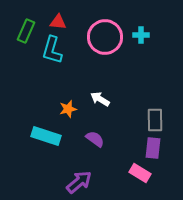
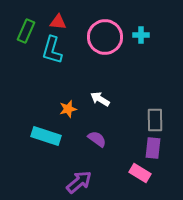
purple semicircle: moved 2 px right
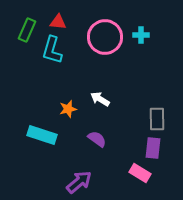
green rectangle: moved 1 px right, 1 px up
gray rectangle: moved 2 px right, 1 px up
cyan rectangle: moved 4 px left, 1 px up
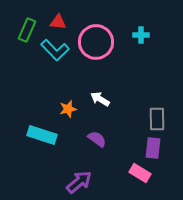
pink circle: moved 9 px left, 5 px down
cyan L-shape: moved 3 px right; rotated 60 degrees counterclockwise
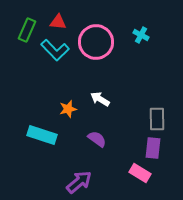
cyan cross: rotated 28 degrees clockwise
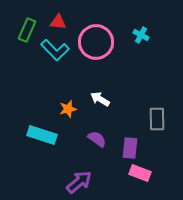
purple rectangle: moved 23 px left
pink rectangle: rotated 10 degrees counterclockwise
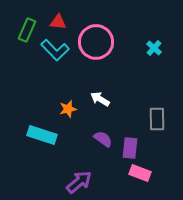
cyan cross: moved 13 px right, 13 px down; rotated 14 degrees clockwise
purple semicircle: moved 6 px right
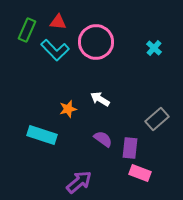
gray rectangle: rotated 50 degrees clockwise
